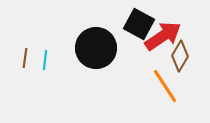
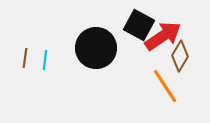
black square: moved 1 px down
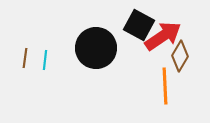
orange line: rotated 30 degrees clockwise
